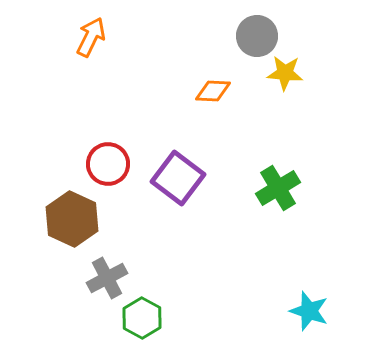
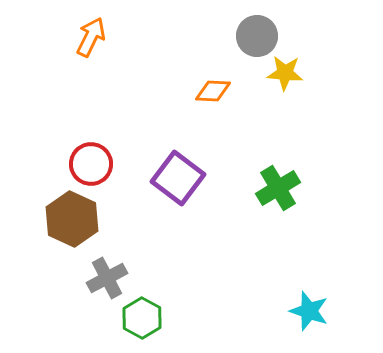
red circle: moved 17 px left
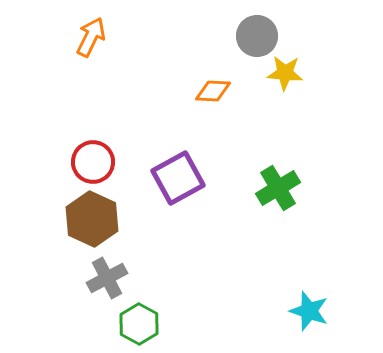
red circle: moved 2 px right, 2 px up
purple square: rotated 24 degrees clockwise
brown hexagon: moved 20 px right
green hexagon: moved 3 px left, 6 px down
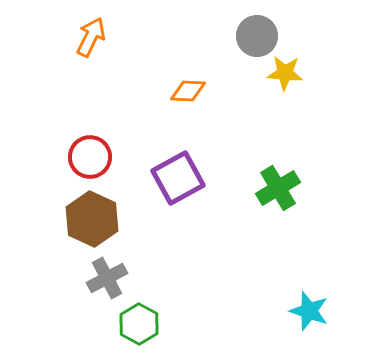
orange diamond: moved 25 px left
red circle: moved 3 px left, 5 px up
